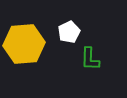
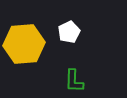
green L-shape: moved 16 px left, 22 px down
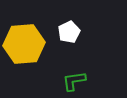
green L-shape: rotated 80 degrees clockwise
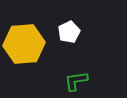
green L-shape: moved 2 px right
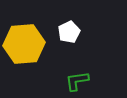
green L-shape: moved 1 px right
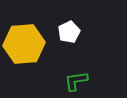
green L-shape: moved 1 px left
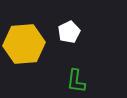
green L-shape: rotated 75 degrees counterclockwise
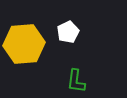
white pentagon: moved 1 px left
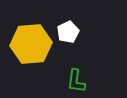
yellow hexagon: moved 7 px right
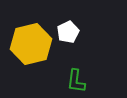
yellow hexagon: rotated 9 degrees counterclockwise
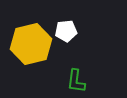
white pentagon: moved 2 px left, 1 px up; rotated 20 degrees clockwise
